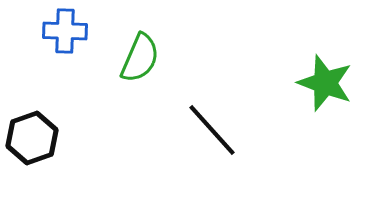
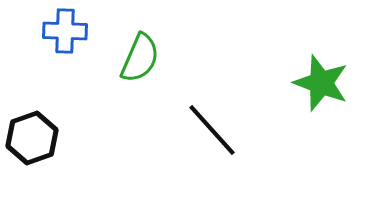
green star: moved 4 px left
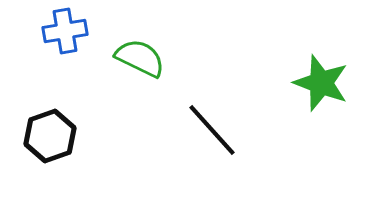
blue cross: rotated 12 degrees counterclockwise
green semicircle: rotated 87 degrees counterclockwise
black hexagon: moved 18 px right, 2 px up
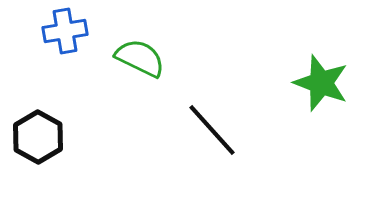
black hexagon: moved 12 px left, 1 px down; rotated 12 degrees counterclockwise
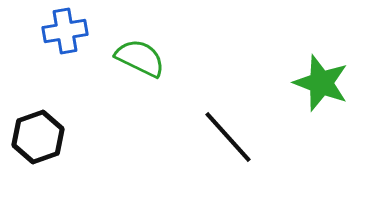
black line: moved 16 px right, 7 px down
black hexagon: rotated 12 degrees clockwise
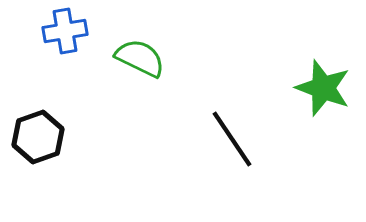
green star: moved 2 px right, 5 px down
black line: moved 4 px right, 2 px down; rotated 8 degrees clockwise
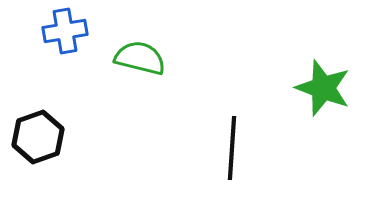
green semicircle: rotated 12 degrees counterclockwise
black line: moved 9 px down; rotated 38 degrees clockwise
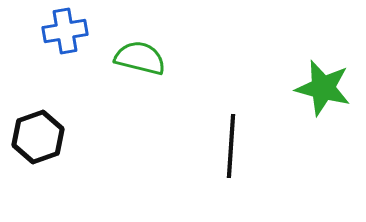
green star: rotated 6 degrees counterclockwise
black line: moved 1 px left, 2 px up
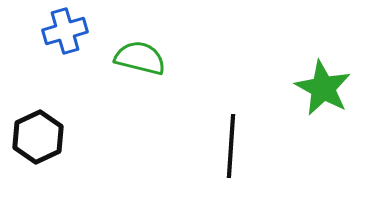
blue cross: rotated 6 degrees counterclockwise
green star: rotated 14 degrees clockwise
black hexagon: rotated 6 degrees counterclockwise
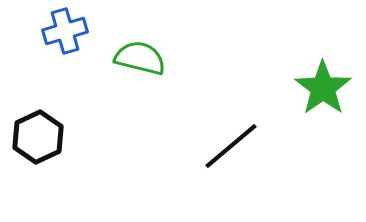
green star: rotated 8 degrees clockwise
black line: rotated 46 degrees clockwise
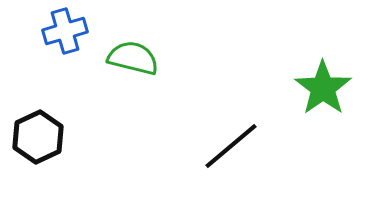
green semicircle: moved 7 px left
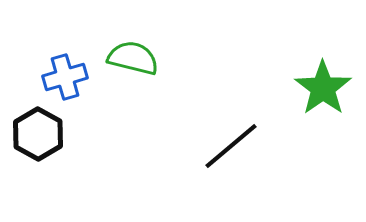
blue cross: moved 46 px down
black hexagon: moved 3 px up; rotated 6 degrees counterclockwise
